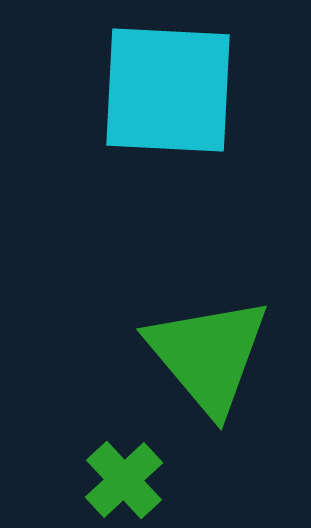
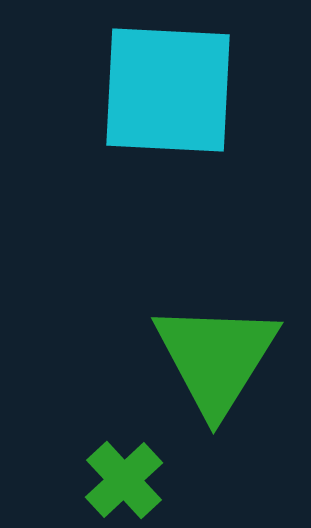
green triangle: moved 8 px right, 3 px down; rotated 12 degrees clockwise
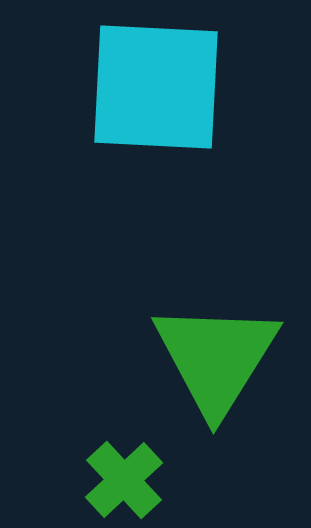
cyan square: moved 12 px left, 3 px up
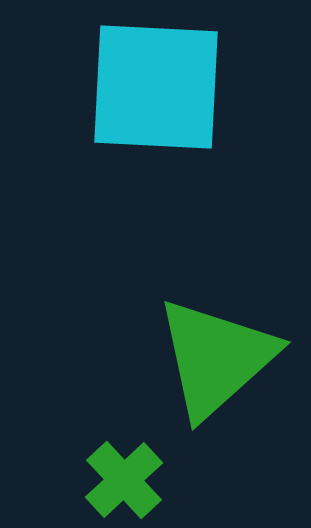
green triangle: rotated 16 degrees clockwise
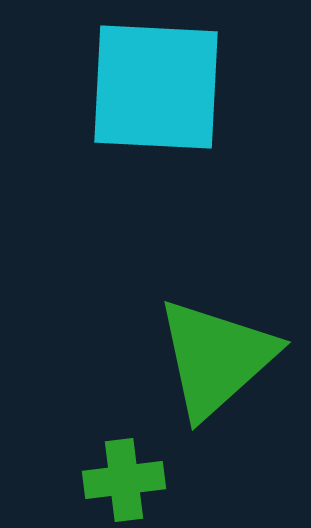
green cross: rotated 36 degrees clockwise
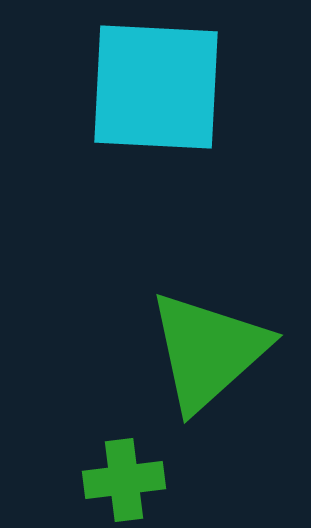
green triangle: moved 8 px left, 7 px up
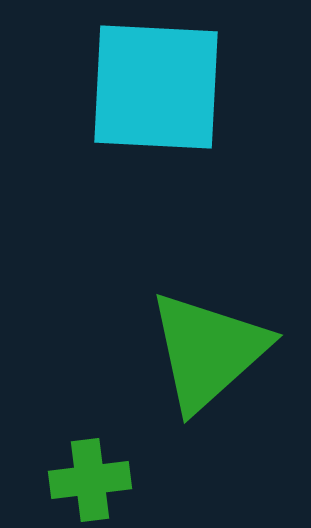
green cross: moved 34 px left
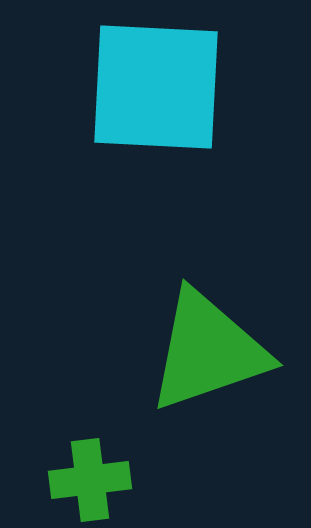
green triangle: rotated 23 degrees clockwise
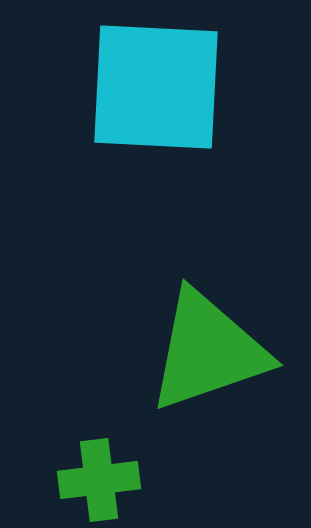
green cross: moved 9 px right
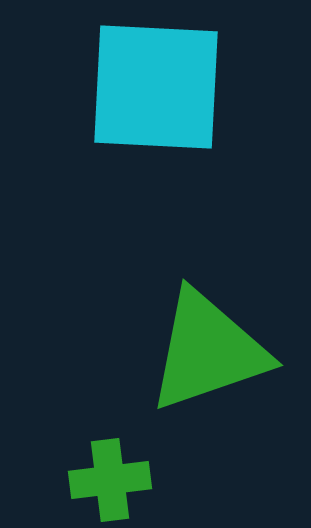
green cross: moved 11 px right
